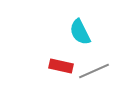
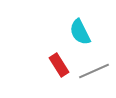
red rectangle: moved 2 px left, 1 px up; rotated 45 degrees clockwise
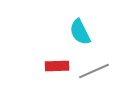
red rectangle: moved 2 px left, 1 px down; rotated 60 degrees counterclockwise
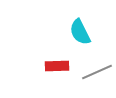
gray line: moved 3 px right, 1 px down
